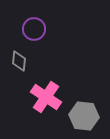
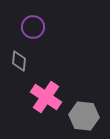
purple circle: moved 1 px left, 2 px up
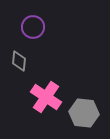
gray hexagon: moved 3 px up
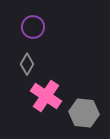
gray diamond: moved 8 px right, 3 px down; rotated 25 degrees clockwise
pink cross: moved 1 px up
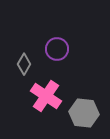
purple circle: moved 24 px right, 22 px down
gray diamond: moved 3 px left
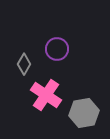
pink cross: moved 1 px up
gray hexagon: rotated 16 degrees counterclockwise
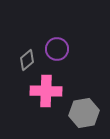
gray diamond: moved 3 px right, 4 px up; rotated 20 degrees clockwise
pink cross: moved 4 px up; rotated 32 degrees counterclockwise
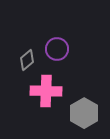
gray hexagon: rotated 20 degrees counterclockwise
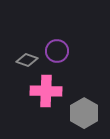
purple circle: moved 2 px down
gray diamond: rotated 60 degrees clockwise
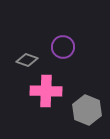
purple circle: moved 6 px right, 4 px up
gray hexagon: moved 3 px right, 3 px up; rotated 8 degrees counterclockwise
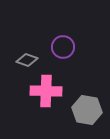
gray hexagon: rotated 12 degrees counterclockwise
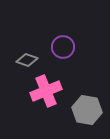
pink cross: rotated 24 degrees counterclockwise
